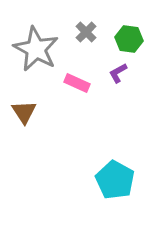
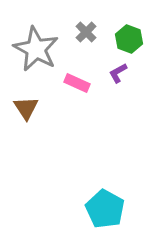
green hexagon: rotated 12 degrees clockwise
brown triangle: moved 2 px right, 4 px up
cyan pentagon: moved 10 px left, 29 px down
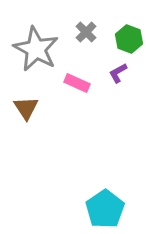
cyan pentagon: rotated 9 degrees clockwise
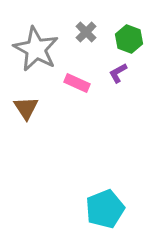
cyan pentagon: rotated 12 degrees clockwise
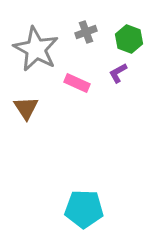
gray cross: rotated 25 degrees clockwise
cyan pentagon: moved 21 px left; rotated 24 degrees clockwise
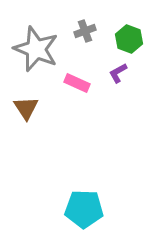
gray cross: moved 1 px left, 1 px up
gray star: rotated 6 degrees counterclockwise
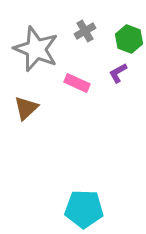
gray cross: rotated 10 degrees counterclockwise
brown triangle: rotated 20 degrees clockwise
